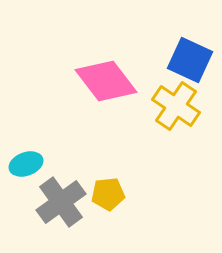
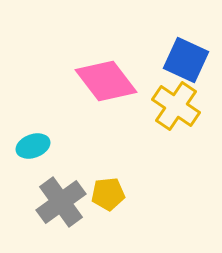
blue square: moved 4 px left
cyan ellipse: moved 7 px right, 18 px up
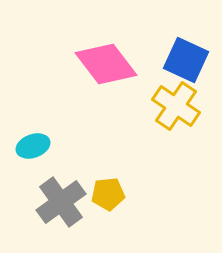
pink diamond: moved 17 px up
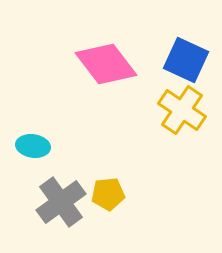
yellow cross: moved 6 px right, 4 px down
cyan ellipse: rotated 28 degrees clockwise
